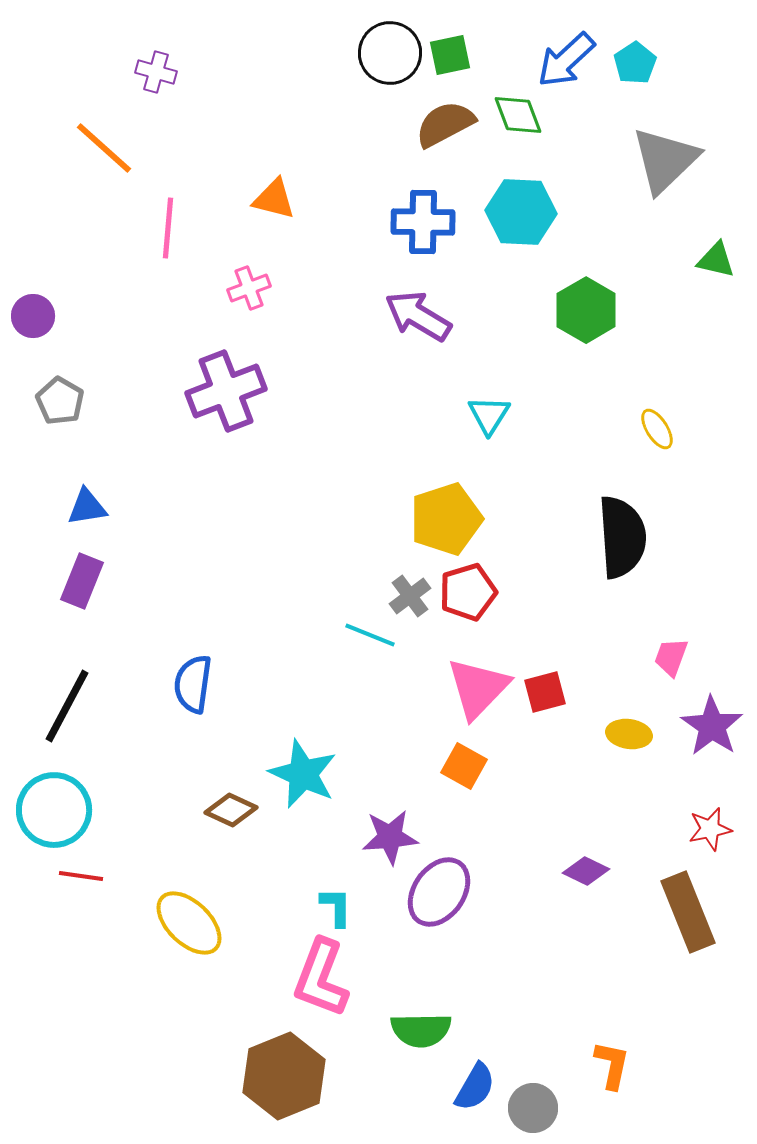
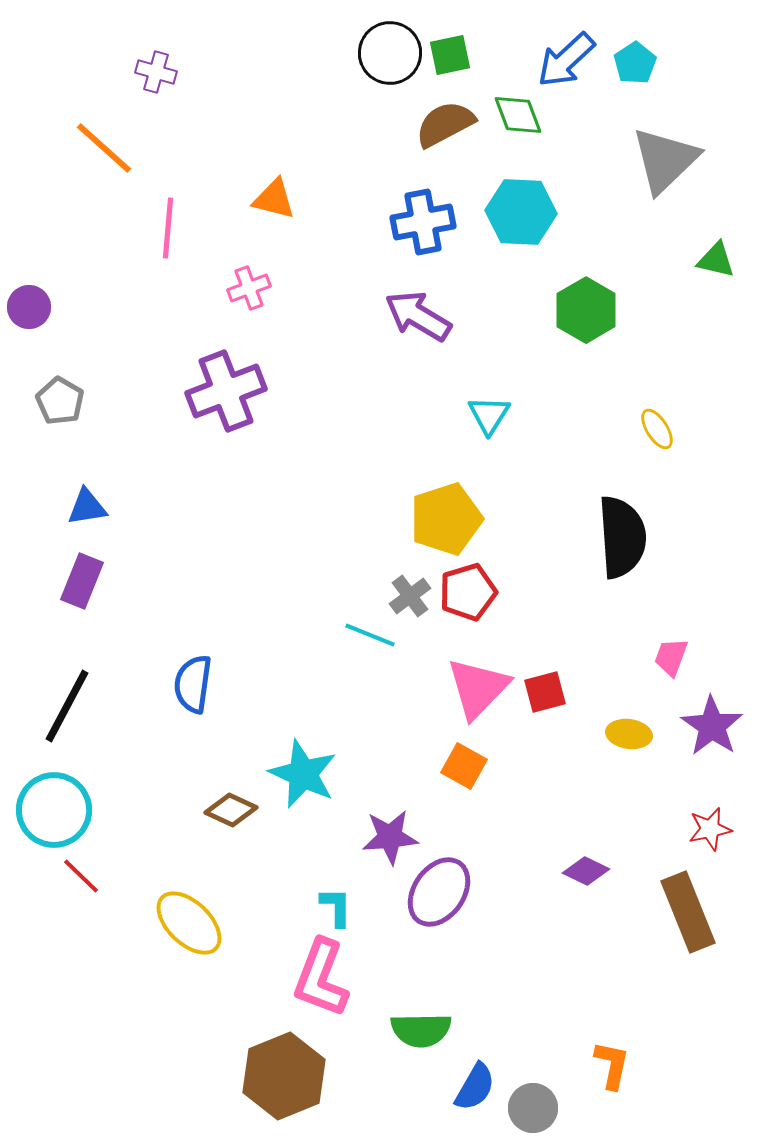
blue cross at (423, 222): rotated 12 degrees counterclockwise
purple circle at (33, 316): moved 4 px left, 9 px up
red line at (81, 876): rotated 36 degrees clockwise
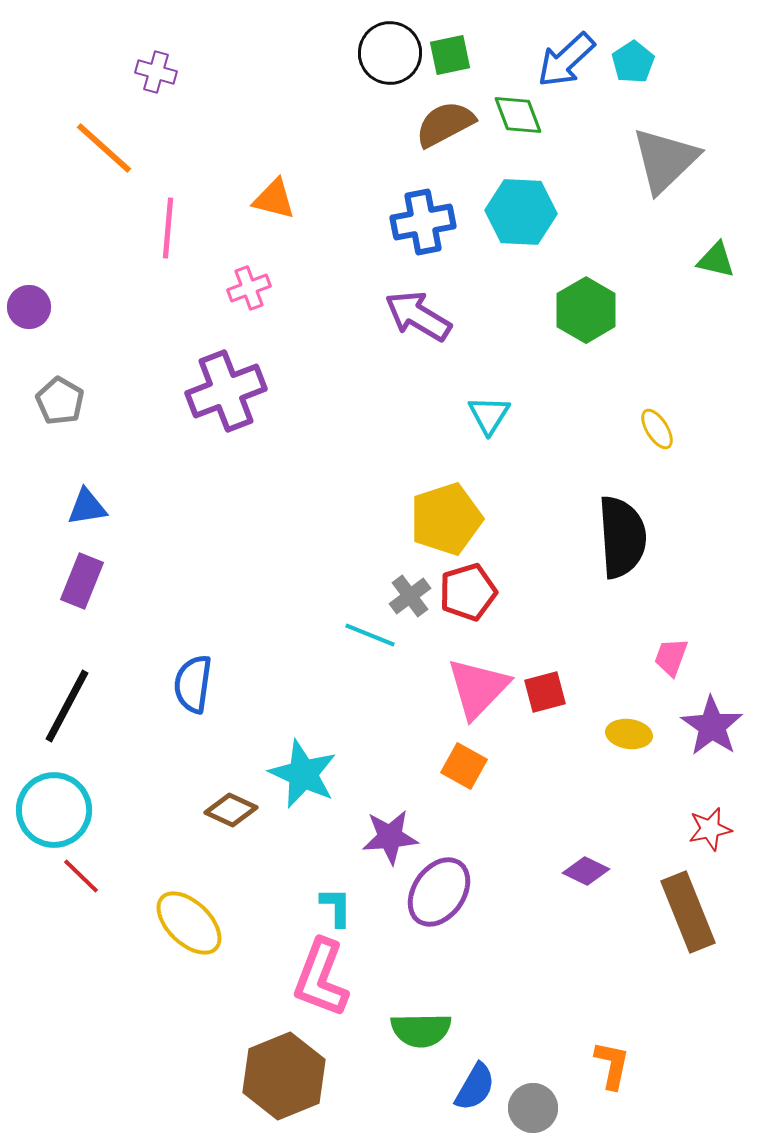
cyan pentagon at (635, 63): moved 2 px left, 1 px up
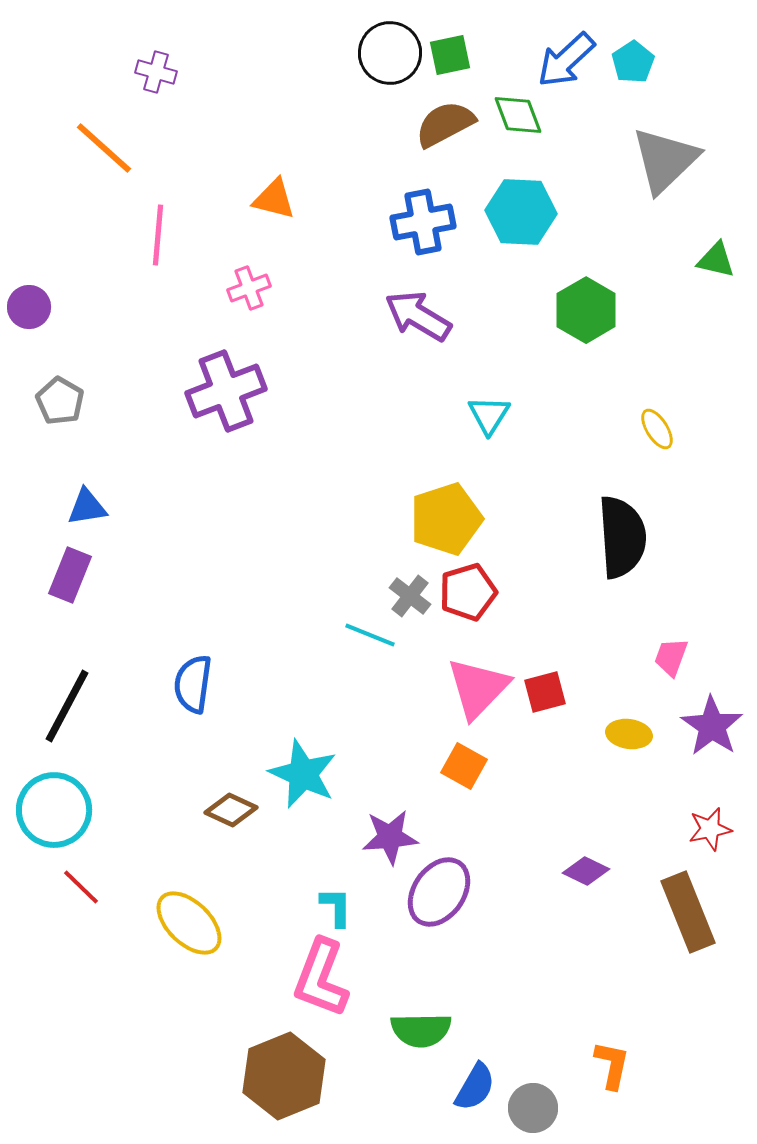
pink line at (168, 228): moved 10 px left, 7 px down
purple rectangle at (82, 581): moved 12 px left, 6 px up
gray cross at (410, 596): rotated 15 degrees counterclockwise
red line at (81, 876): moved 11 px down
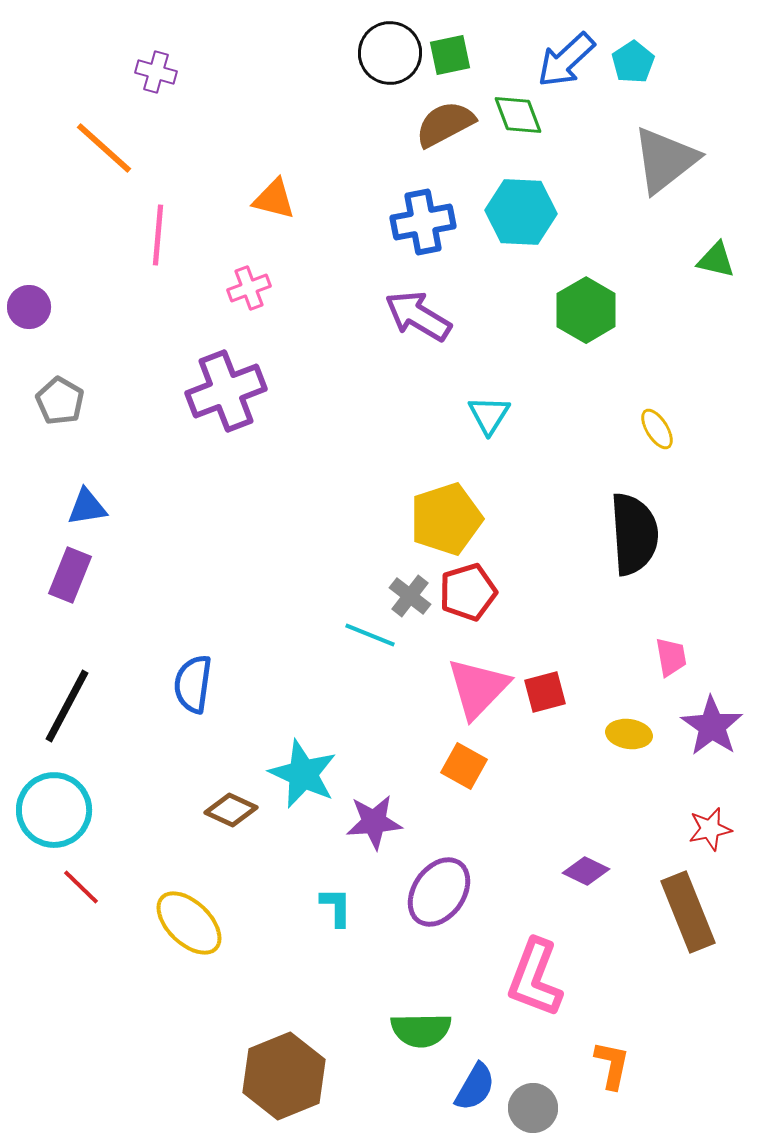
gray triangle at (665, 160): rotated 6 degrees clockwise
black semicircle at (622, 537): moved 12 px right, 3 px up
pink trapezoid at (671, 657): rotated 150 degrees clockwise
purple star at (390, 837): moved 16 px left, 15 px up
pink L-shape at (321, 978): moved 214 px right
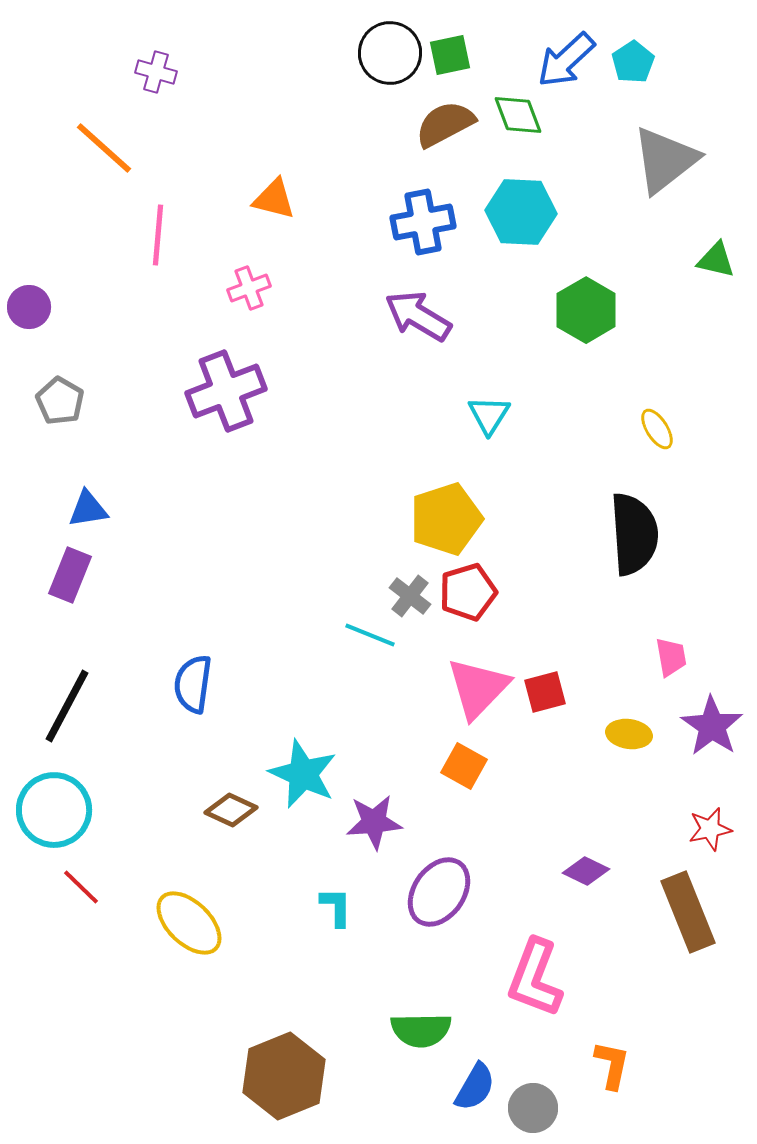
blue triangle at (87, 507): moved 1 px right, 2 px down
